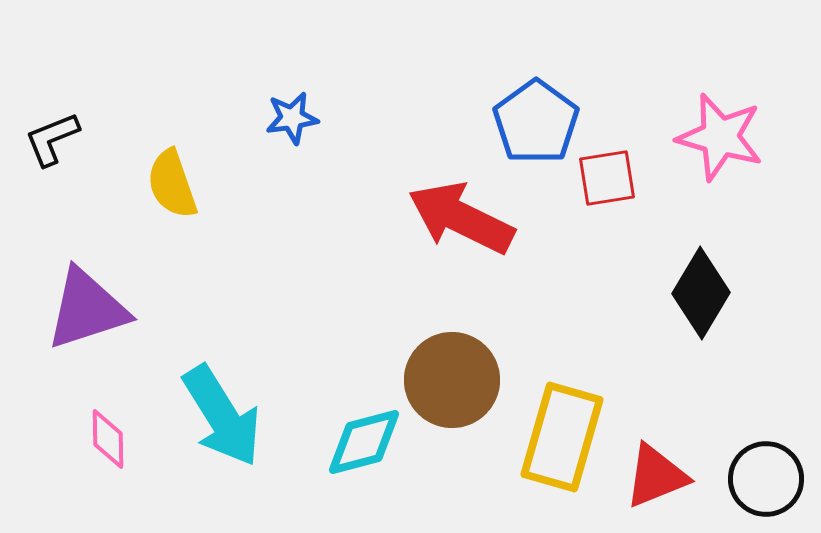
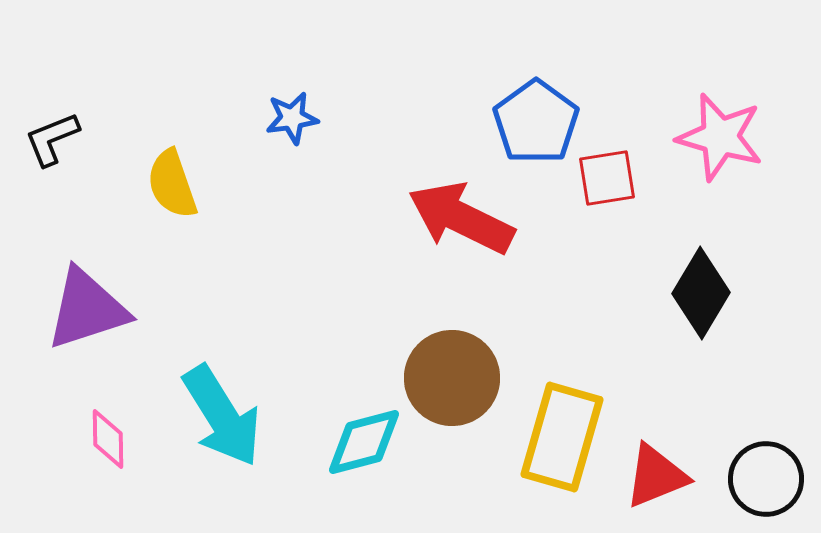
brown circle: moved 2 px up
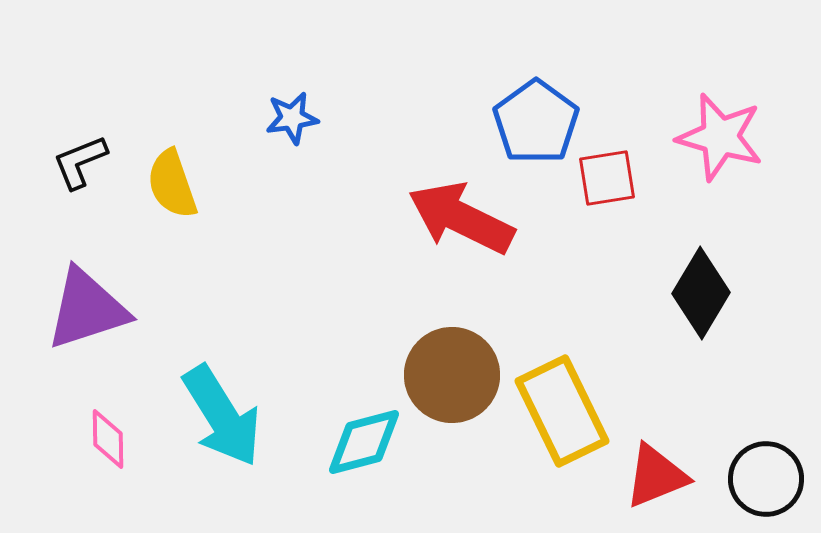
black L-shape: moved 28 px right, 23 px down
brown circle: moved 3 px up
yellow rectangle: moved 26 px up; rotated 42 degrees counterclockwise
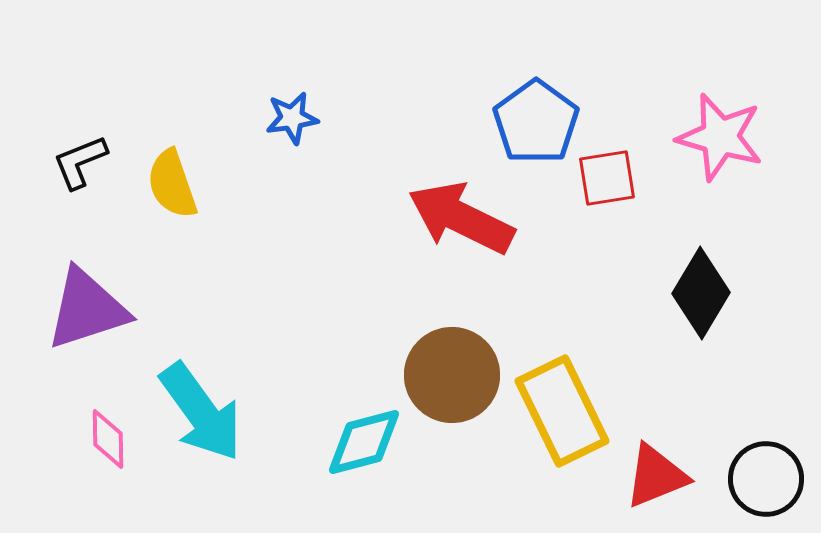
cyan arrow: moved 21 px left, 4 px up; rotated 4 degrees counterclockwise
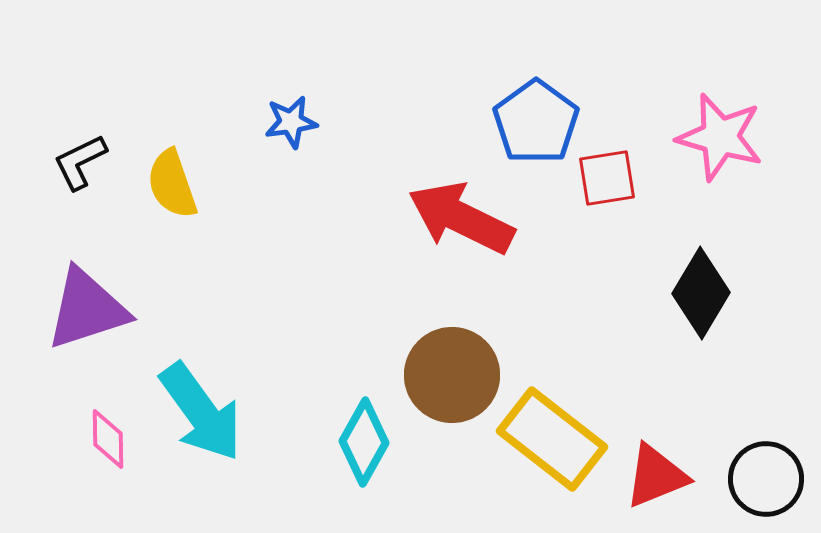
blue star: moved 1 px left, 4 px down
black L-shape: rotated 4 degrees counterclockwise
yellow rectangle: moved 10 px left, 28 px down; rotated 26 degrees counterclockwise
cyan diamond: rotated 46 degrees counterclockwise
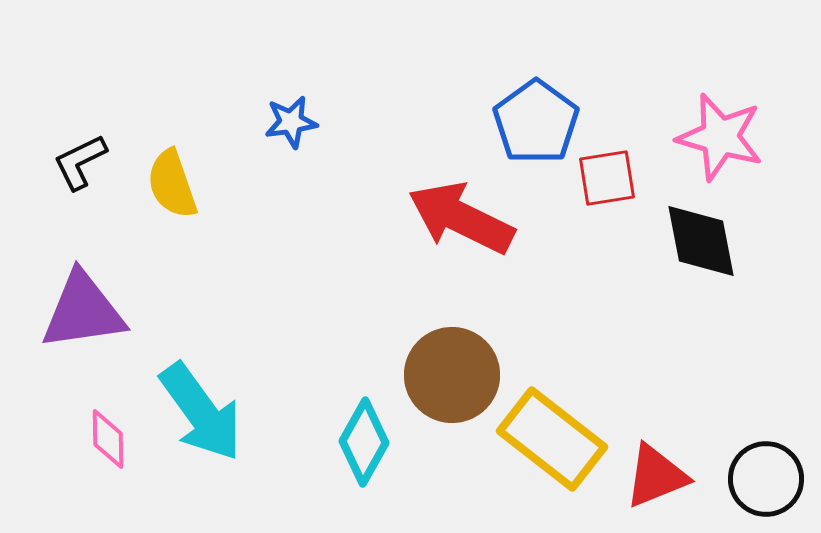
black diamond: moved 52 px up; rotated 42 degrees counterclockwise
purple triangle: moved 4 px left, 2 px down; rotated 10 degrees clockwise
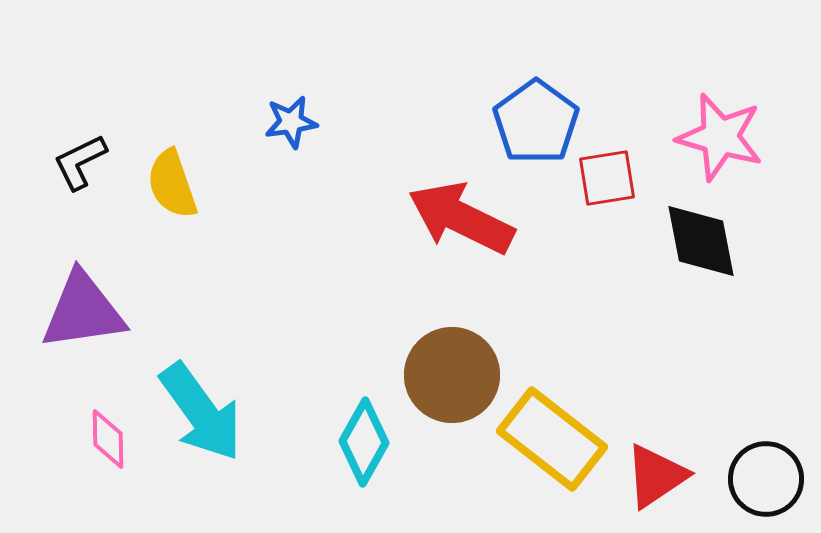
red triangle: rotated 12 degrees counterclockwise
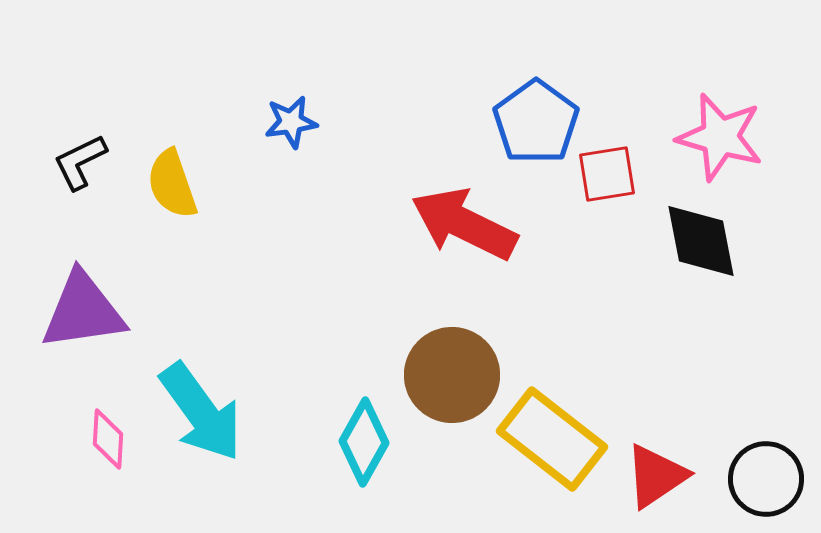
red square: moved 4 px up
red arrow: moved 3 px right, 6 px down
pink diamond: rotated 4 degrees clockwise
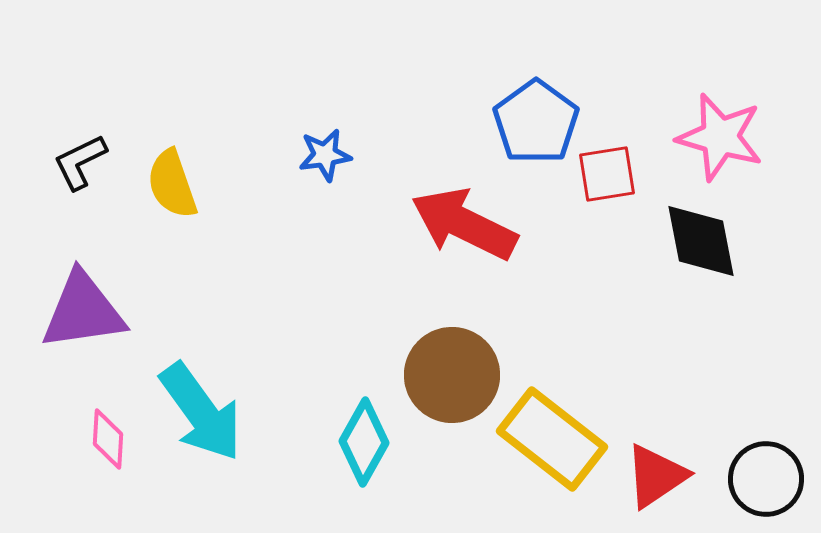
blue star: moved 34 px right, 33 px down
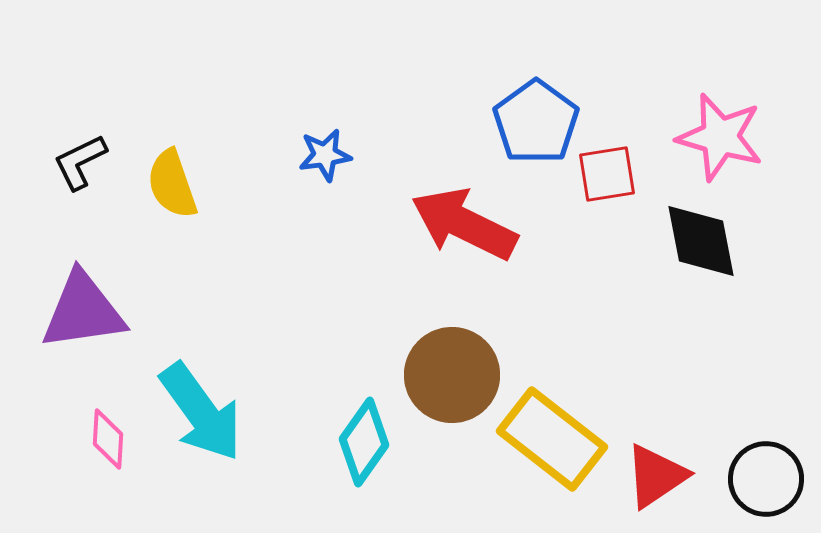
cyan diamond: rotated 6 degrees clockwise
